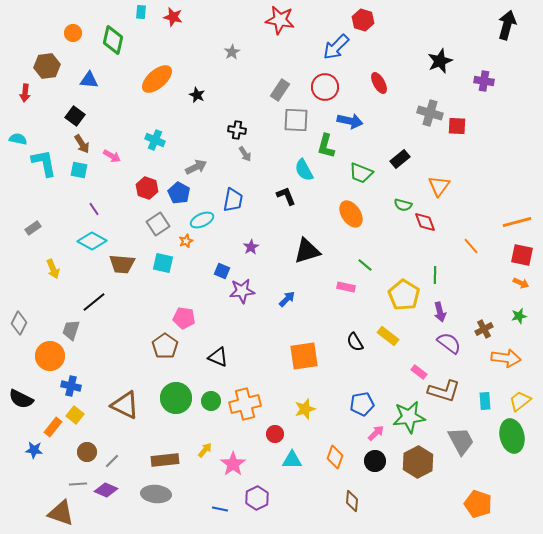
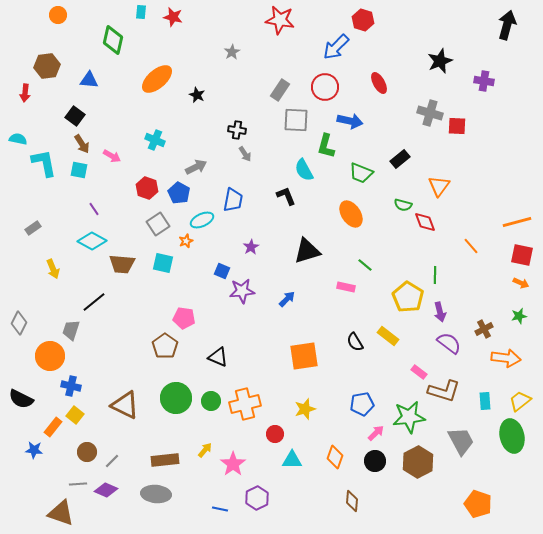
orange circle at (73, 33): moved 15 px left, 18 px up
yellow pentagon at (404, 295): moved 4 px right, 2 px down
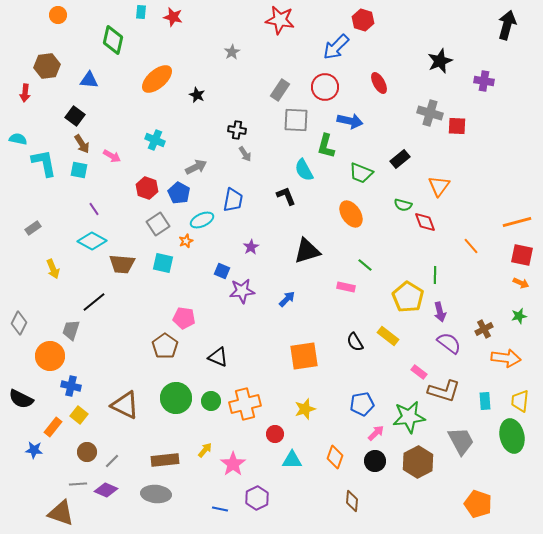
yellow trapezoid at (520, 401): rotated 45 degrees counterclockwise
yellow square at (75, 415): moved 4 px right
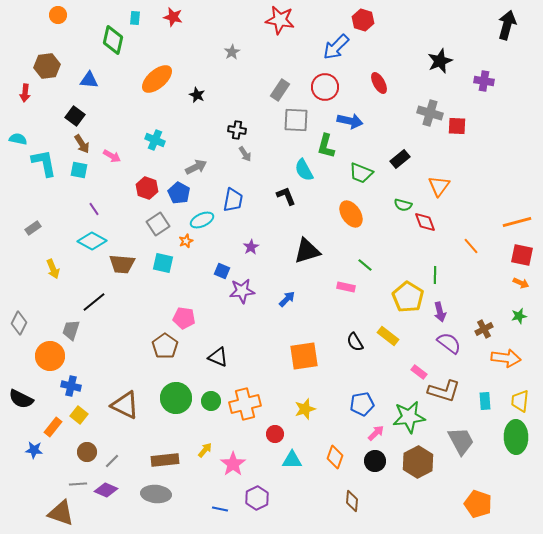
cyan rectangle at (141, 12): moved 6 px left, 6 px down
green ellipse at (512, 436): moved 4 px right, 1 px down; rotated 12 degrees clockwise
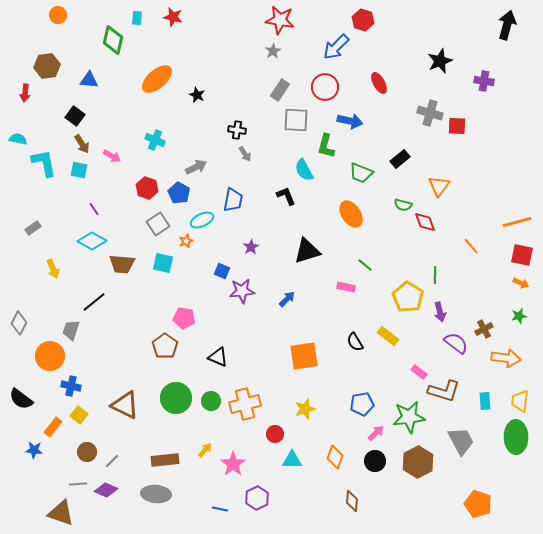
cyan rectangle at (135, 18): moved 2 px right
gray star at (232, 52): moved 41 px right, 1 px up
purple semicircle at (449, 343): moved 7 px right
black semicircle at (21, 399): rotated 10 degrees clockwise
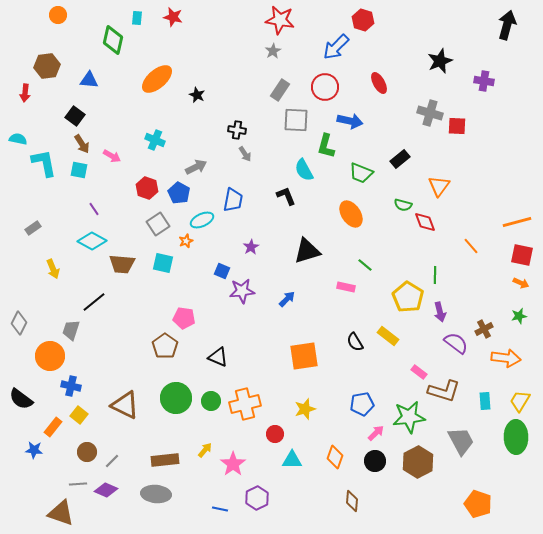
yellow trapezoid at (520, 401): rotated 25 degrees clockwise
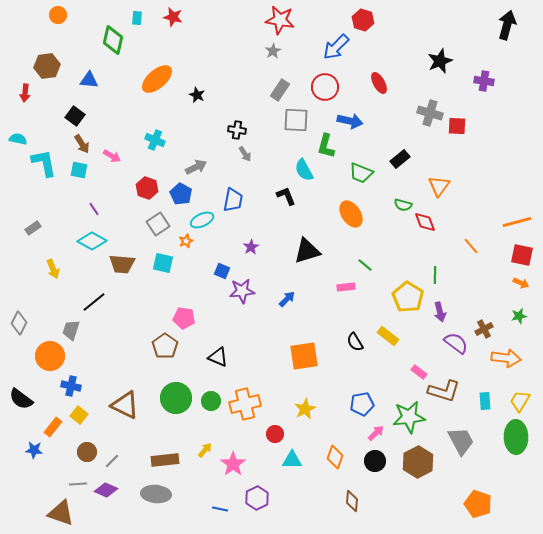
blue pentagon at (179, 193): moved 2 px right, 1 px down
pink rectangle at (346, 287): rotated 18 degrees counterclockwise
yellow star at (305, 409): rotated 10 degrees counterclockwise
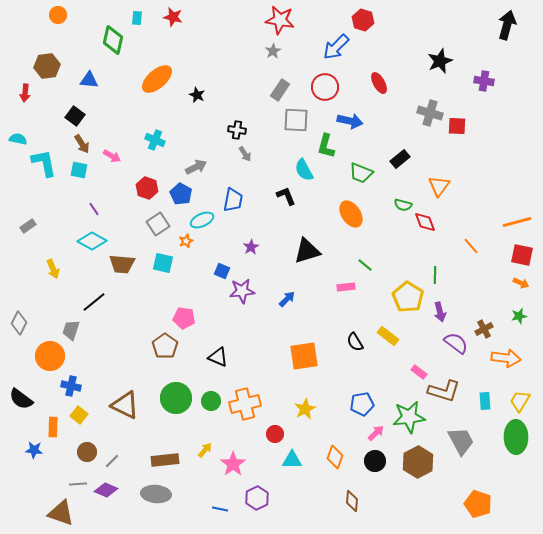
gray rectangle at (33, 228): moved 5 px left, 2 px up
orange rectangle at (53, 427): rotated 36 degrees counterclockwise
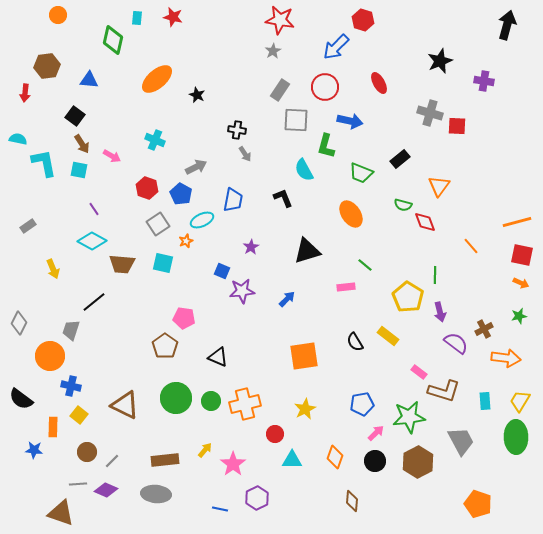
black L-shape at (286, 196): moved 3 px left, 2 px down
